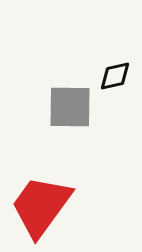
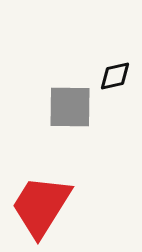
red trapezoid: rotated 4 degrees counterclockwise
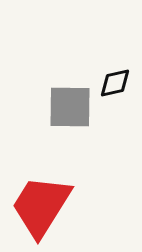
black diamond: moved 7 px down
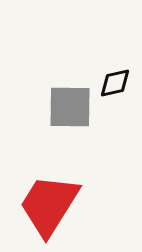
red trapezoid: moved 8 px right, 1 px up
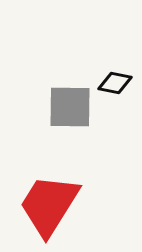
black diamond: rotated 24 degrees clockwise
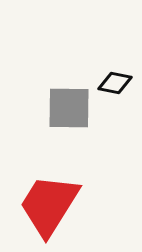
gray square: moved 1 px left, 1 px down
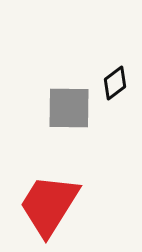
black diamond: rotated 48 degrees counterclockwise
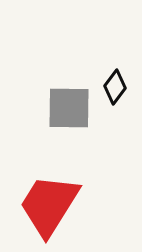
black diamond: moved 4 px down; rotated 16 degrees counterclockwise
